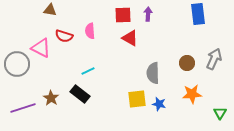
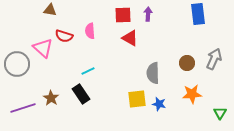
pink triangle: moved 2 px right; rotated 15 degrees clockwise
black rectangle: moved 1 px right; rotated 18 degrees clockwise
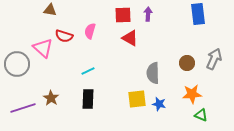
pink semicircle: rotated 21 degrees clockwise
black rectangle: moved 7 px right, 5 px down; rotated 36 degrees clockwise
green triangle: moved 19 px left, 2 px down; rotated 40 degrees counterclockwise
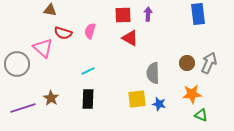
red semicircle: moved 1 px left, 3 px up
gray arrow: moved 5 px left, 4 px down
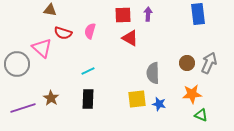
pink triangle: moved 1 px left
